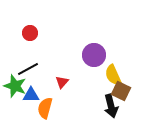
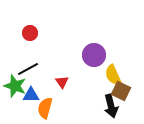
red triangle: rotated 16 degrees counterclockwise
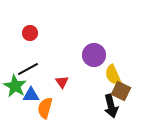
green star: rotated 10 degrees clockwise
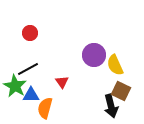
yellow semicircle: moved 2 px right, 10 px up
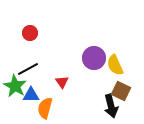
purple circle: moved 3 px down
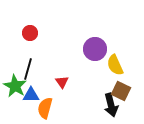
purple circle: moved 1 px right, 9 px up
black line: rotated 45 degrees counterclockwise
black arrow: moved 1 px up
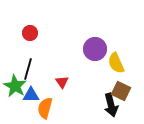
yellow semicircle: moved 1 px right, 2 px up
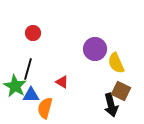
red circle: moved 3 px right
red triangle: rotated 24 degrees counterclockwise
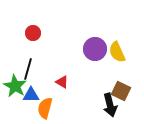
yellow semicircle: moved 1 px right, 11 px up
black arrow: moved 1 px left
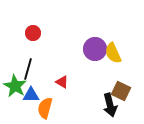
yellow semicircle: moved 4 px left, 1 px down
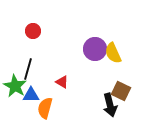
red circle: moved 2 px up
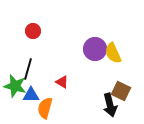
green star: rotated 15 degrees counterclockwise
